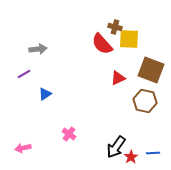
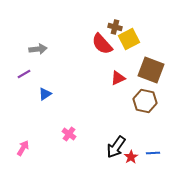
yellow square: rotated 30 degrees counterclockwise
pink arrow: rotated 133 degrees clockwise
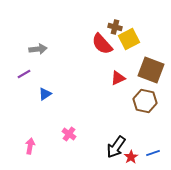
pink arrow: moved 7 px right, 2 px up; rotated 21 degrees counterclockwise
blue line: rotated 16 degrees counterclockwise
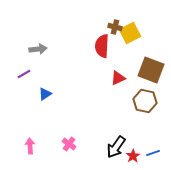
yellow square: moved 1 px right, 6 px up
red semicircle: moved 2 px down; rotated 45 degrees clockwise
pink cross: moved 10 px down
pink arrow: rotated 14 degrees counterclockwise
red star: moved 2 px right, 1 px up
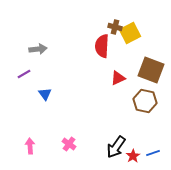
blue triangle: rotated 32 degrees counterclockwise
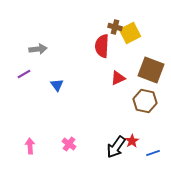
blue triangle: moved 12 px right, 9 px up
red star: moved 1 px left, 15 px up
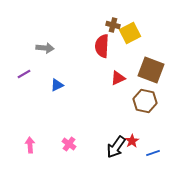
brown cross: moved 2 px left, 2 px up
gray arrow: moved 7 px right, 1 px up; rotated 12 degrees clockwise
blue triangle: rotated 40 degrees clockwise
pink arrow: moved 1 px up
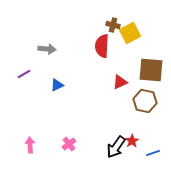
gray arrow: moved 2 px right, 1 px down
brown square: rotated 16 degrees counterclockwise
red triangle: moved 2 px right, 4 px down
pink cross: rotated 16 degrees clockwise
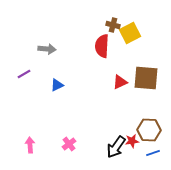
brown square: moved 5 px left, 8 px down
brown hexagon: moved 4 px right, 29 px down; rotated 10 degrees counterclockwise
red star: rotated 24 degrees clockwise
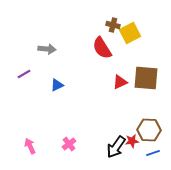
red semicircle: moved 2 px down; rotated 35 degrees counterclockwise
pink arrow: moved 1 px down; rotated 21 degrees counterclockwise
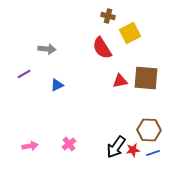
brown cross: moved 5 px left, 9 px up
red triangle: moved 1 px up; rotated 14 degrees clockwise
red star: moved 1 px right, 9 px down
pink arrow: rotated 105 degrees clockwise
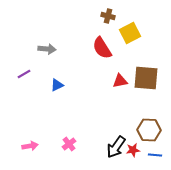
blue line: moved 2 px right, 2 px down; rotated 24 degrees clockwise
